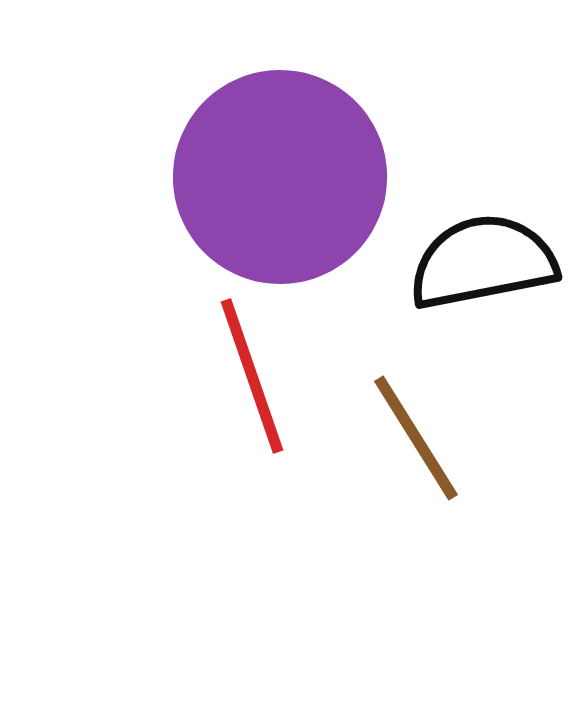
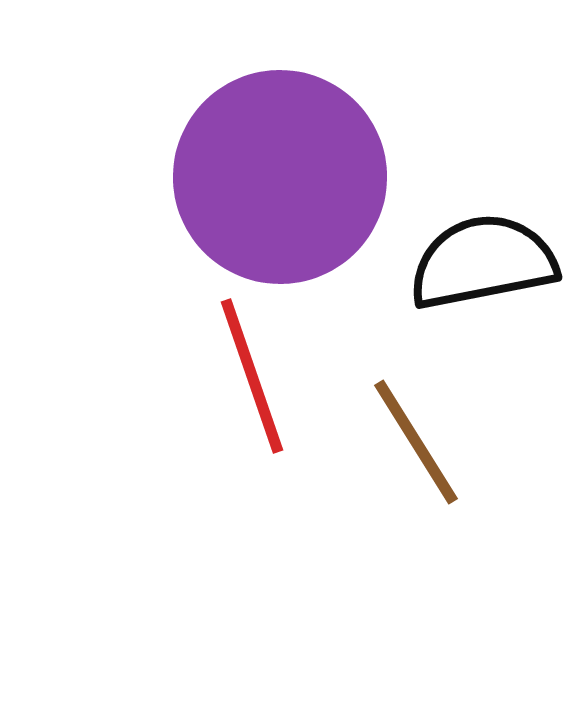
brown line: moved 4 px down
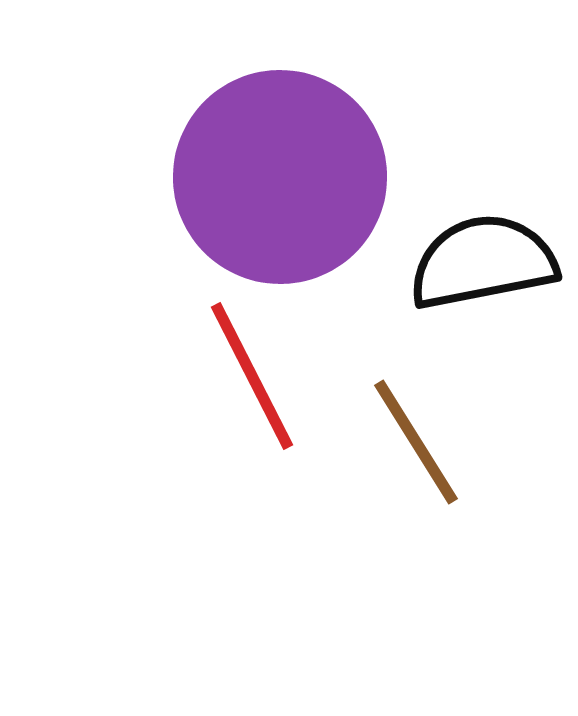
red line: rotated 8 degrees counterclockwise
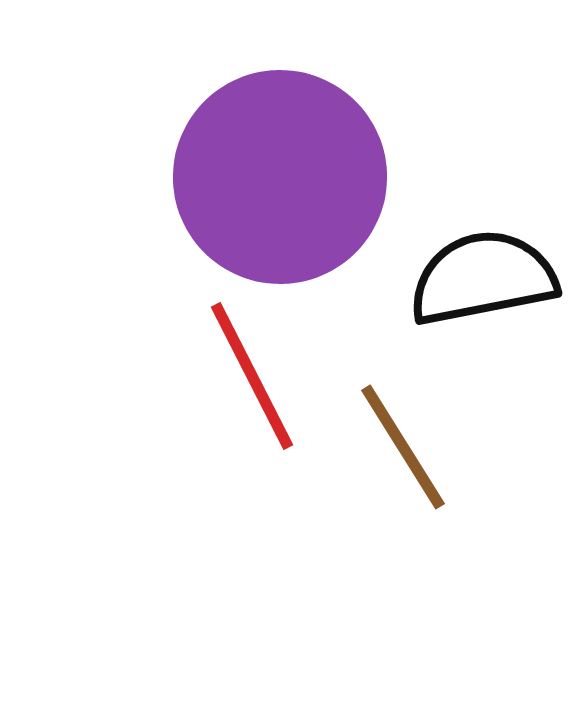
black semicircle: moved 16 px down
brown line: moved 13 px left, 5 px down
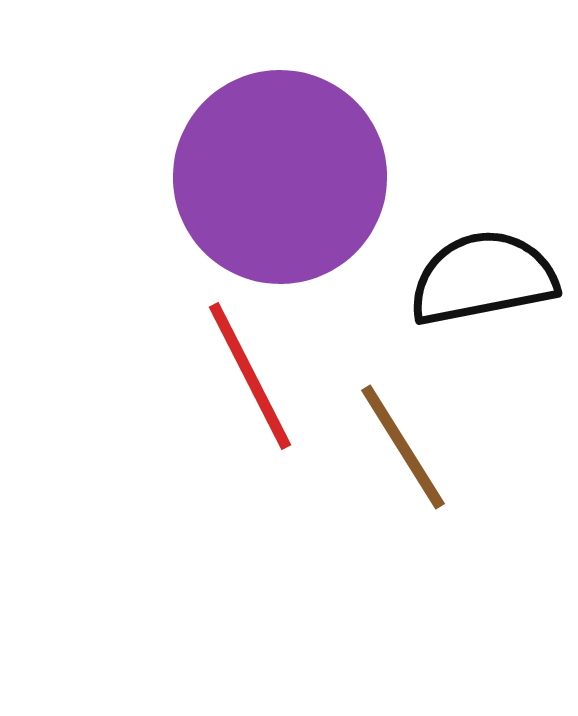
red line: moved 2 px left
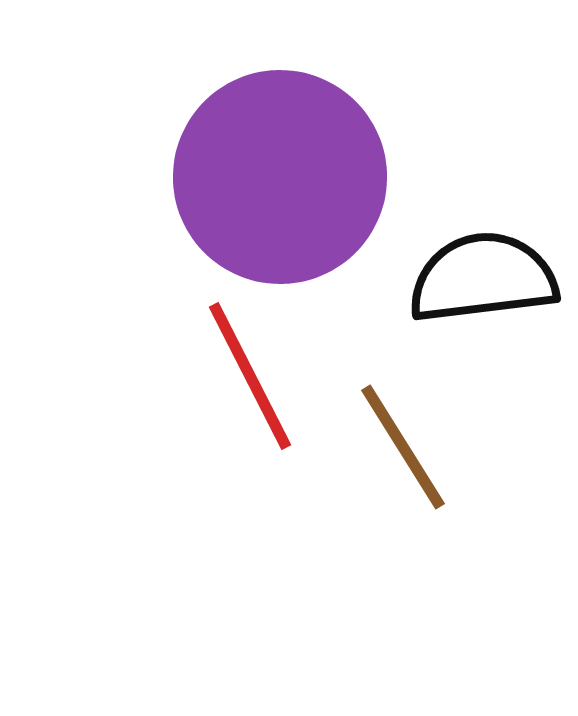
black semicircle: rotated 4 degrees clockwise
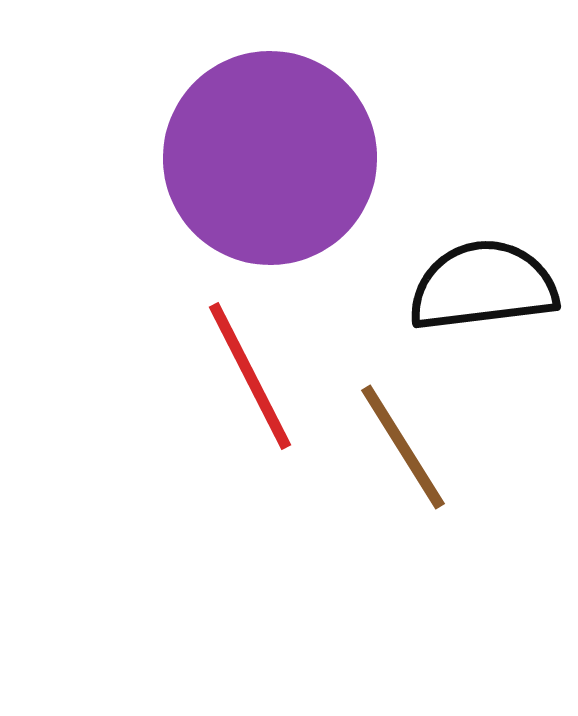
purple circle: moved 10 px left, 19 px up
black semicircle: moved 8 px down
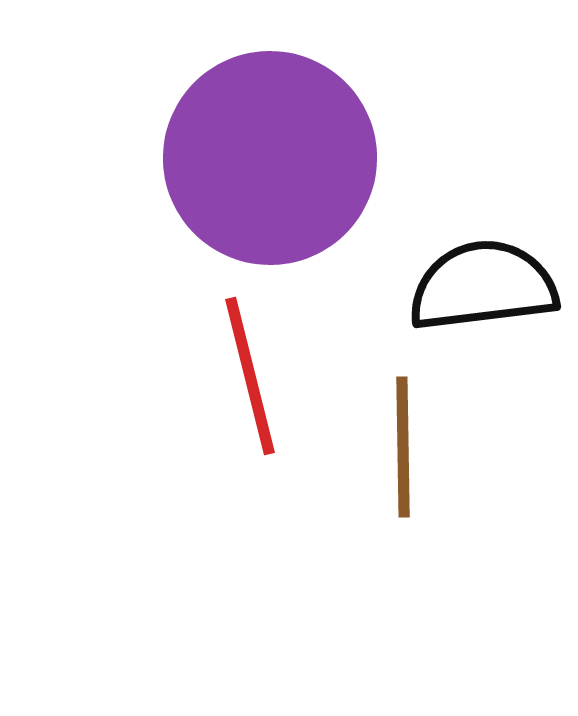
red line: rotated 13 degrees clockwise
brown line: rotated 31 degrees clockwise
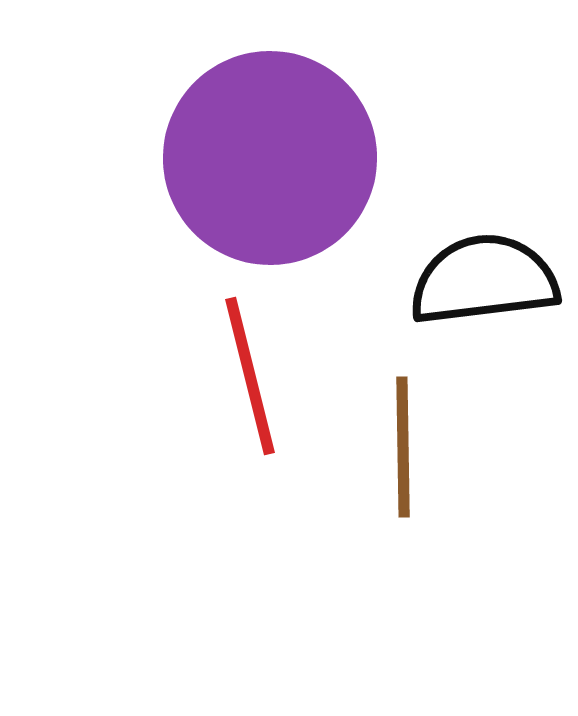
black semicircle: moved 1 px right, 6 px up
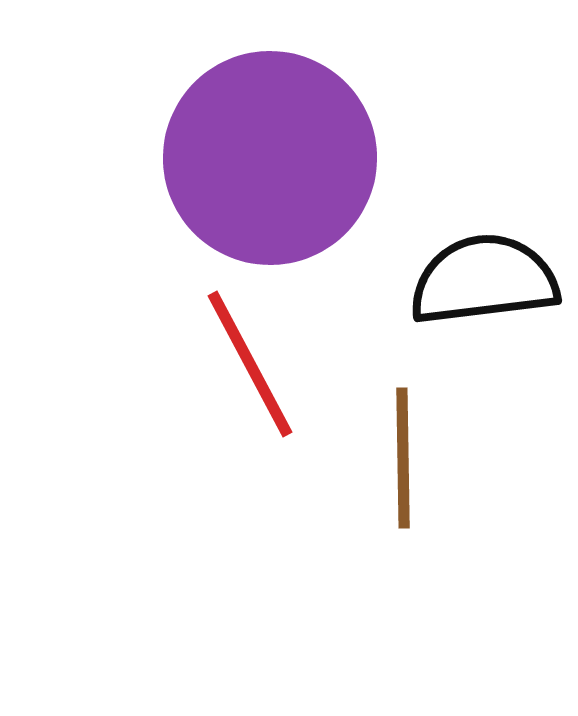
red line: moved 12 px up; rotated 14 degrees counterclockwise
brown line: moved 11 px down
